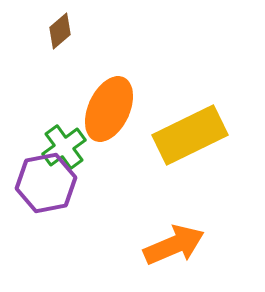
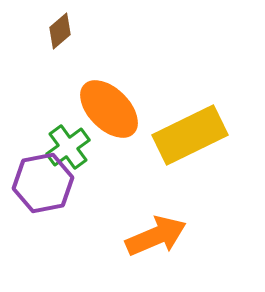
orange ellipse: rotated 70 degrees counterclockwise
green cross: moved 4 px right
purple hexagon: moved 3 px left
orange arrow: moved 18 px left, 9 px up
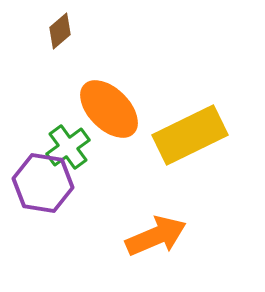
purple hexagon: rotated 20 degrees clockwise
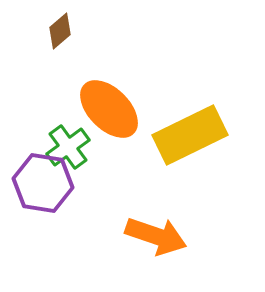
orange arrow: rotated 42 degrees clockwise
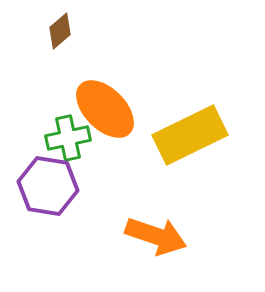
orange ellipse: moved 4 px left
green cross: moved 9 px up; rotated 24 degrees clockwise
purple hexagon: moved 5 px right, 3 px down
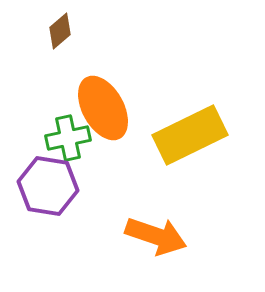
orange ellipse: moved 2 px left, 1 px up; rotated 16 degrees clockwise
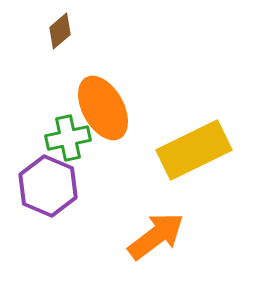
yellow rectangle: moved 4 px right, 15 px down
purple hexagon: rotated 14 degrees clockwise
orange arrow: rotated 56 degrees counterclockwise
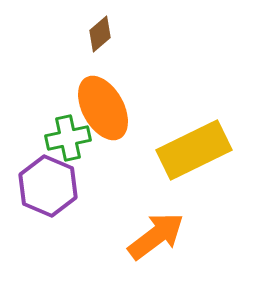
brown diamond: moved 40 px right, 3 px down
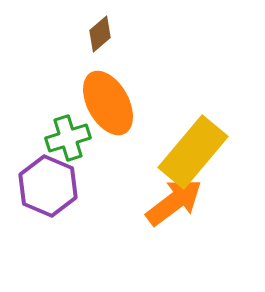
orange ellipse: moved 5 px right, 5 px up
green cross: rotated 6 degrees counterclockwise
yellow rectangle: moved 1 px left, 2 px down; rotated 24 degrees counterclockwise
orange arrow: moved 18 px right, 34 px up
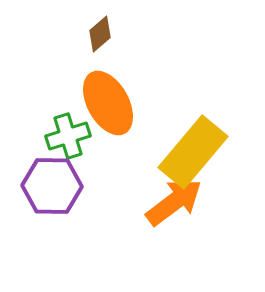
green cross: moved 2 px up
purple hexagon: moved 4 px right; rotated 22 degrees counterclockwise
